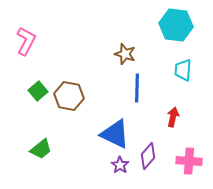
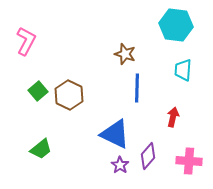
brown hexagon: moved 1 px up; rotated 16 degrees clockwise
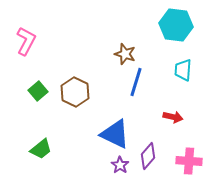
blue line: moved 1 px left, 6 px up; rotated 16 degrees clockwise
brown hexagon: moved 6 px right, 3 px up
red arrow: rotated 90 degrees clockwise
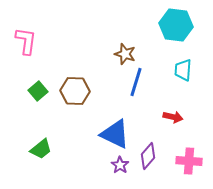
pink L-shape: rotated 20 degrees counterclockwise
brown hexagon: moved 1 px up; rotated 24 degrees counterclockwise
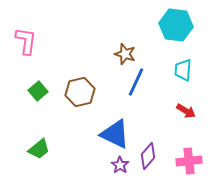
blue line: rotated 8 degrees clockwise
brown hexagon: moved 5 px right, 1 px down; rotated 16 degrees counterclockwise
red arrow: moved 13 px right, 6 px up; rotated 18 degrees clockwise
green trapezoid: moved 2 px left
pink cross: rotated 10 degrees counterclockwise
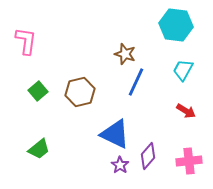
cyan trapezoid: rotated 25 degrees clockwise
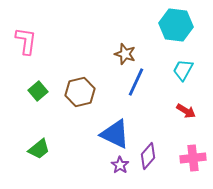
pink cross: moved 4 px right, 3 px up
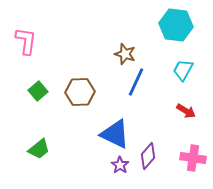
brown hexagon: rotated 12 degrees clockwise
pink cross: rotated 15 degrees clockwise
